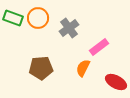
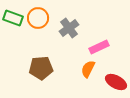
pink rectangle: rotated 12 degrees clockwise
orange semicircle: moved 5 px right, 1 px down
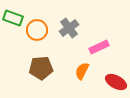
orange circle: moved 1 px left, 12 px down
orange semicircle: moved 6 px left, 2 px down
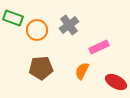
gray cross: moved 3 px up
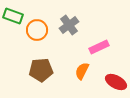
green rectangle: moved 2 px up
brown pentagon: moved 2 px down
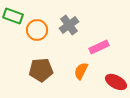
orange semicircle: moved 1 px left
